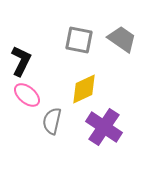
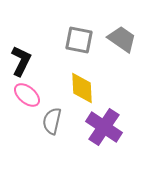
yellow diamond: moved 2 px left, 1 px up; rotated 68 degrees counterclockwise
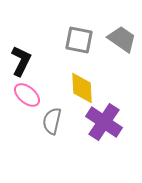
purple cross: moved 5 px up
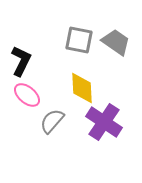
gray trapezoid: moved 6 px left, 3 px down
gray semicircle: rotated 28 degrees clockwise
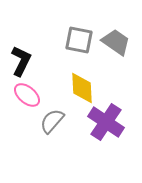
purple cross: moved 2 px right
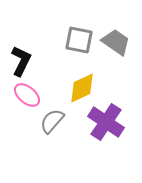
yellow diamond: rotated 68 degrees clockwise
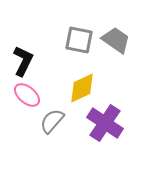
gray trapezoid: moved 2 px up
black L-shape: moved 2 px right
purple cross: moved 1 px left, 1 px down
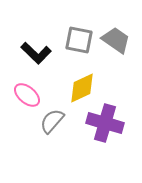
black L-shape: moved 13 px right, 8 px up; rotated 108 degrees clockwise
purple cross: rotated 18 degrees counterclockwise
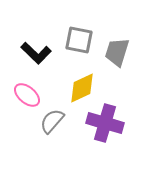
gray trapezoid: moved 1 px right, 12 px down; rotated 108 degrees counterclockwise
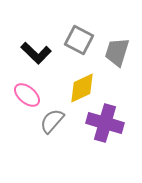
gray square: rotated 16 degrees clockwise
